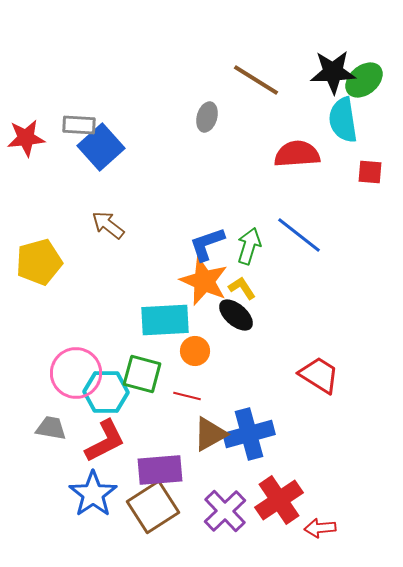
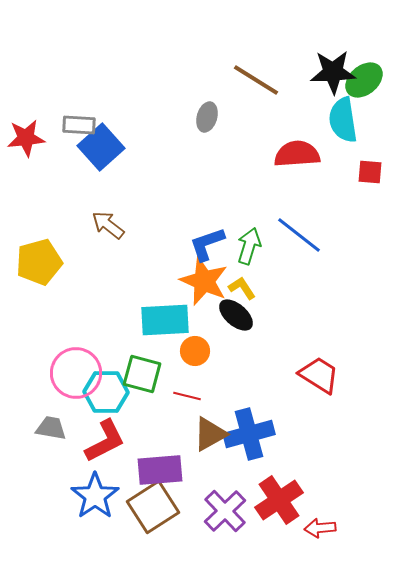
blue star: moved 2 px right, 2 px down
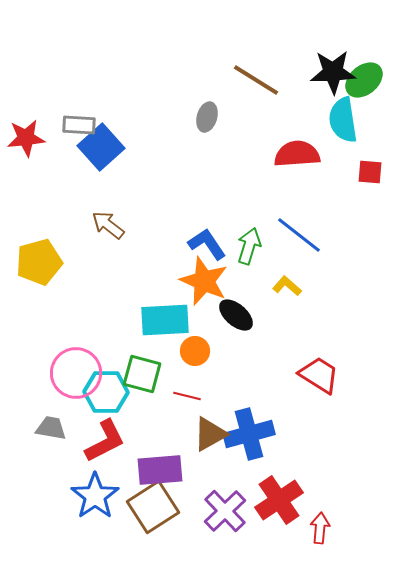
blue L-shape: rotated 75 degrees clockwise
yellow L-shape: moved 45 px right, 2 px up; rotated 16 degrees counterclockwise
red arrow: rotated 100 degrees clockwise
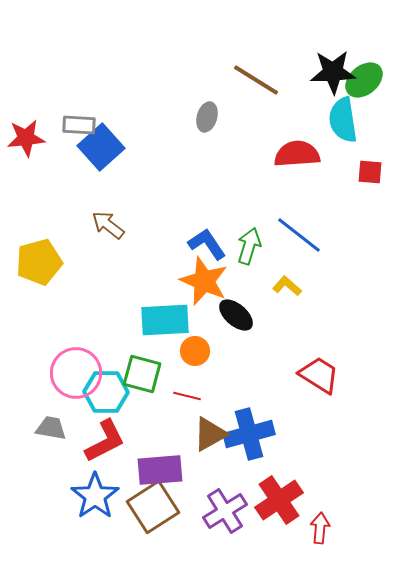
purple cross: rotated 12 degrees clockwise
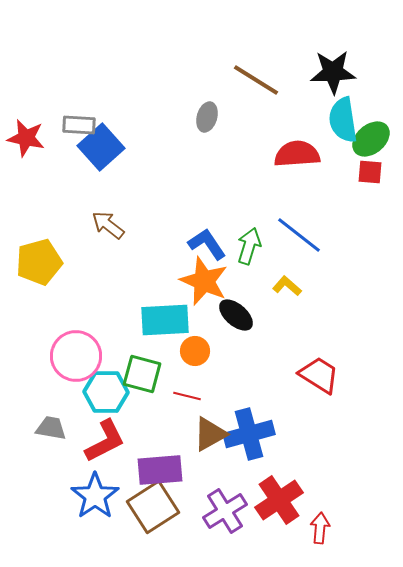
green ellipse: moved 7 px right, 59 px down
red star: rotated 18 degrees clockwise
pink circle: moved 17 px up
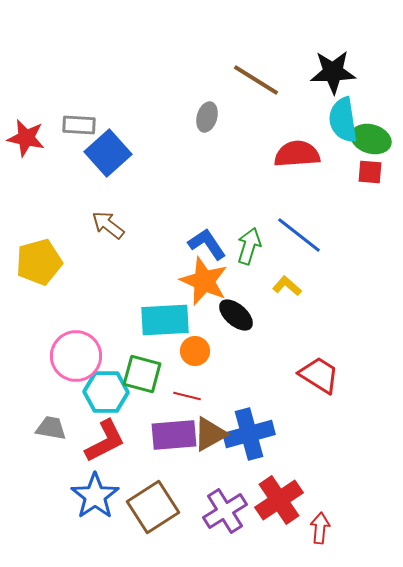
green ellipse: rotated 57 degrees clockwise
blue square: moved 7 px right, 6 px down
purple rectangle: moved 14 px right, 35 px up
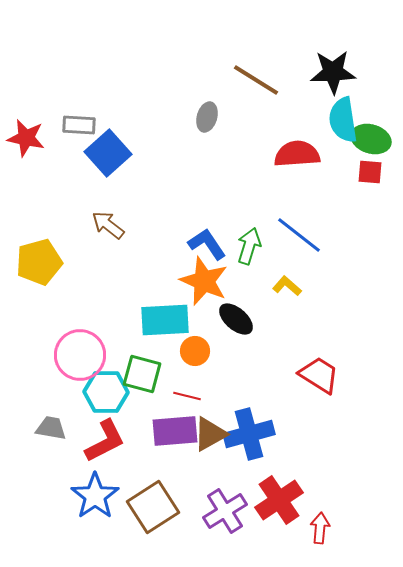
black ellipse: moved 4 px down
pink circle: moved 4 px right, 1 px up
purple rectangle: moved 1 px right, 4 px up
